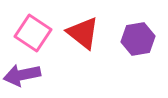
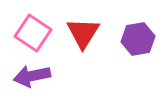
red triangle: rotated 24 degrees clockwise
purple arrow: moved 10 px right, 1 px down
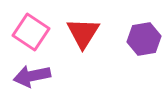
pink square: moved 2 px left, 1 px up
purple hexagon: moved 6 px right
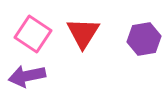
pink square: moved 2 px right, 2 px down
purple arrow: moved 5 px left
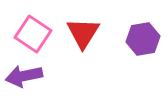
purple hexagon: moved 1 px left
purple arrow: moved 3 px left
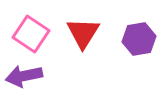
pink square: moved 2 px left
purple hexagon: moved 4 px left
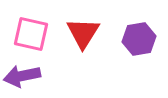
pink square: rotated 21 degrees counterclockwise
purple arrow: moved 2 px left
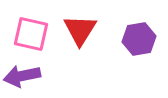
red triangle: moved 3 px left, 3 px up
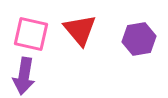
red triangle: rotated 12 degrees counterclockwise
purple arrow: moved 2 px right; rotated 69 degrees counterclockwise
